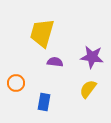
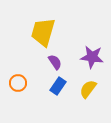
yellow trapezoid: moved 1 px right, 1 px up
purple semicircle: rotated 49 degrees clockwise
orange circle: moved 2 px right
blue rectangle: moved 14 px right, 16 px up; rotated 24 degrees clockwise
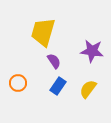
purple star: moved 6 px up
purple semicircle: moved 1 px left, 1 px up
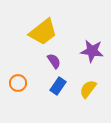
yellow trapezoid: rotated 144 degrees counterclockwise
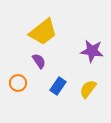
purple semicircle: moved 15 px left
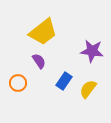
blue rectangle: moved 6 px right, 5 px up
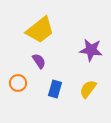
yellow trapezoid: moved 3 px left, 2 px up
purple star: moved 1 px left, 1 px up
blue rectangle: moved 9 px left, 8 px down; rotated 18 degrees counterclockwise
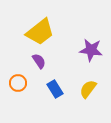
yellow trapezoid: moved 2 px down
blue rectangle: rotated 48 degrees counterclockwise
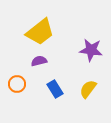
purple semicircle: rotated 70 degrees counterclockwise
orange circle: moved 1 px left, 1 px down
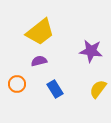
purple star: moved 1 px down
yellow semicircle: moved 10 px right
